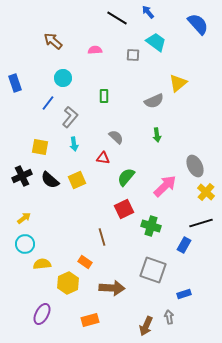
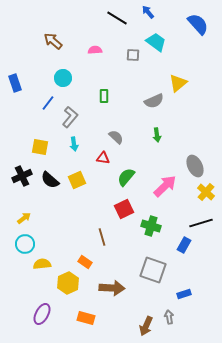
orange rectangle at (90, 320): moved 4 px left, 2 px up; rotated 30 degrees clockwise
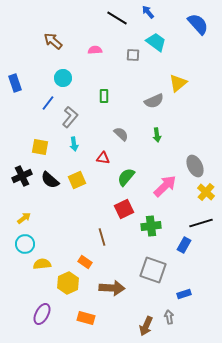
gray semicircle at (116, 137): moved 5 px right, 3 px up
green cross at (151, 226): rotated 24 degrees counterclockwise
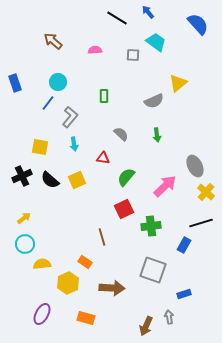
cyan circle at (63, 78): moved 5 px left, 4 px down
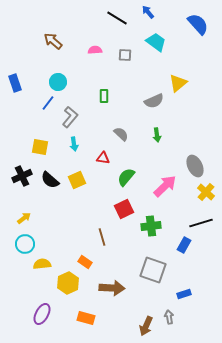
gray square at (133, 55): moved 8 px left
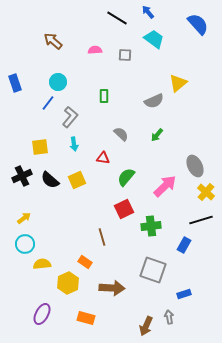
cyan trapezoid at (156, 42): moved 2 px left, 3 px up
green arrow at (157, 135): rotated 48 degrees clockwise
yellow square at (40, 147): rotated 18 degrees counterclockwise
black line at (201, 223): moved 3 px up
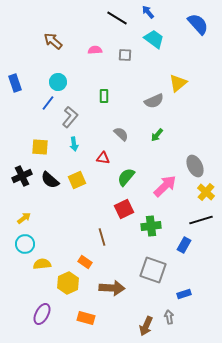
yellow square at (40, 147): rotated 12 degrees clockwise
